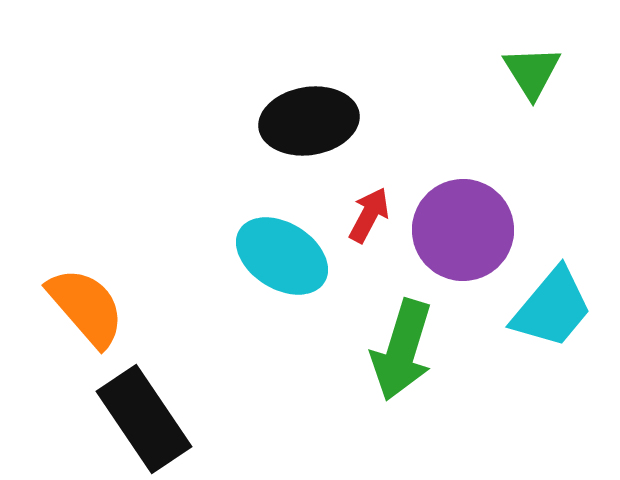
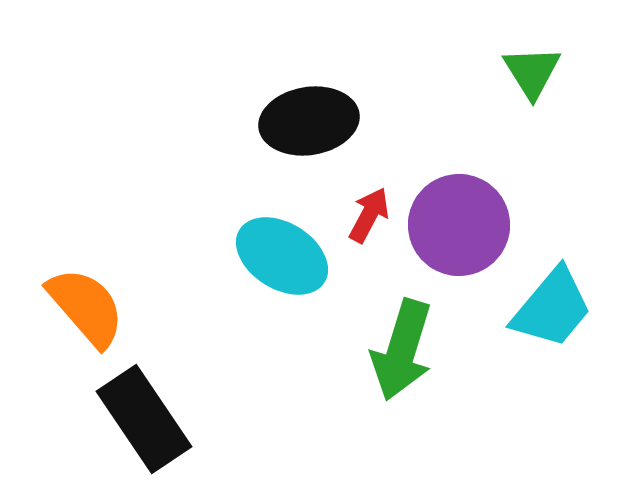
purple circle: moved 4 px left, 5 px up
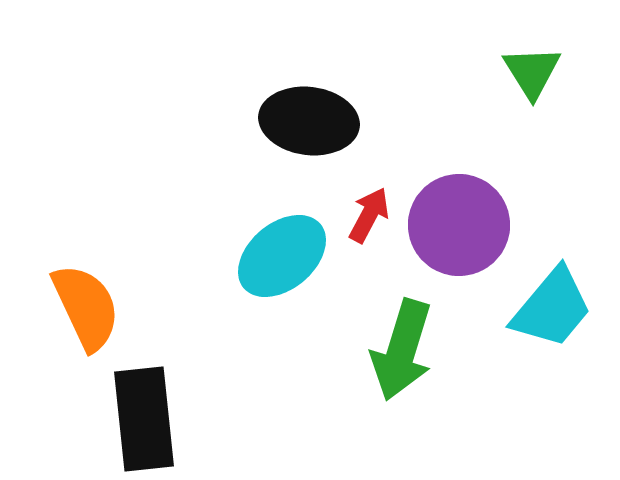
black ellipse: rotated 16 degrees clockwise
cyan ellipse: rotated 72 degrees counterclockwise
orange semicircle: rotated 16 degrees clockwise
black rectangle: rotated 28 degrees clockwise
